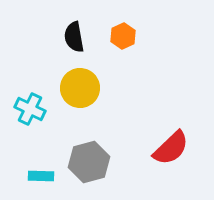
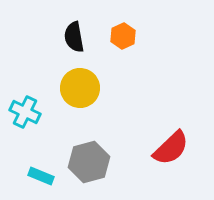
cyan cross: moved 5 px left, 3 px down
cyan rectangle: rotated 20 degrees clockwise
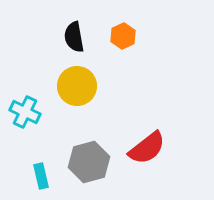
yellow circle: moved 3 px left, 2 px up
red semicircle: moved 24 px left; rotated 6 degrees clockwise
cyan rectangle: rotated 55 degrees clockwise
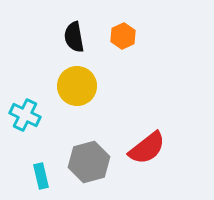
cyan cross: moved 3 px down
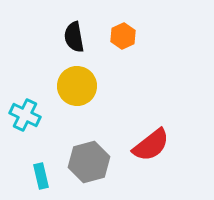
red semicircle: moved 4 px right, 3 px up
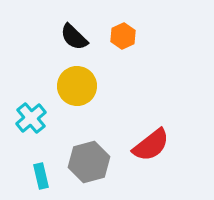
black semicircle: rotated 36 degrees counterclockwise
cyan cross: moved 6 px right, 3 px down; rotated 24 degrees clockwise
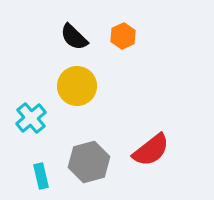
red semicircle: moved 5 px down
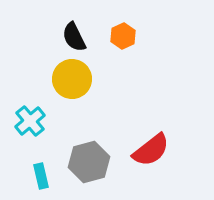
black semicircle: rotated 20 degrees clockwise
yellow circle: moved 5 px left, 7 px up
cyan cross: moved 1 px left, 3 px down
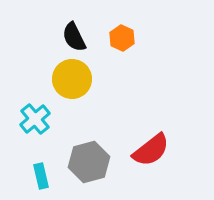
orange hexagon: moved 1 px left, 2 px down; rotated 10 degrees counterclockwise
cyan cross: moved 5 px right, 2 px up
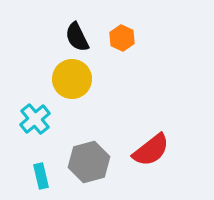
black semicircle: moved 3 px right
